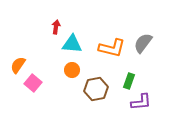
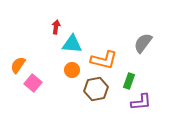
orange L-shape: moved 8 px left, 12 px down
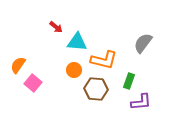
red arrow: rotated 120 degrees clockwise
cyan triangle: moved 5 px right, 2 px up
orange circle: moved 2 px right
brown hexagon: rotated 15 degrees clockwise
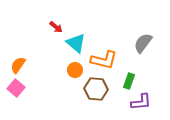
cyan triangle: moved 1 px left, 1 px down; rotated 35 degrees clockwise
orange circle: moved 1 px right
pink square: moved 17 px left, 5 px down
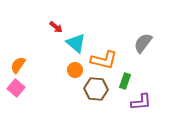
green rectangle: moved 4 px left
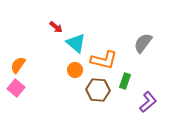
brown hexagon: moved 2 px right, 1 px down
purple L-shape: moved 7 px right; rotated 35 degrees counterclockwise
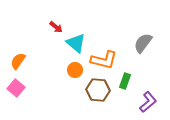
orange semicircle: moved 4 px up
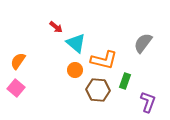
purple L-shape: rotated 30 degrees counterclockwise
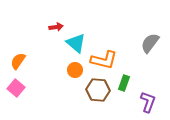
red arrow: rotated 48 degrees counterclockwise
gray semicircle: moved 7 px right
green rectangle: moved 1 px left, 2 px down
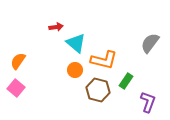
green rectangle: moved 2 px right, 2 px up; rotated 14 degrees clockwise
brown hexagon: rotated 10 degrees clockwise
